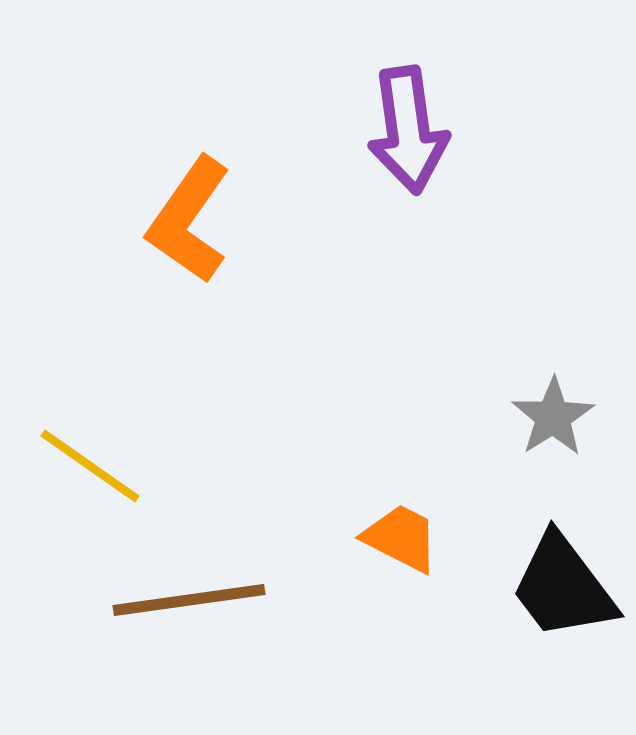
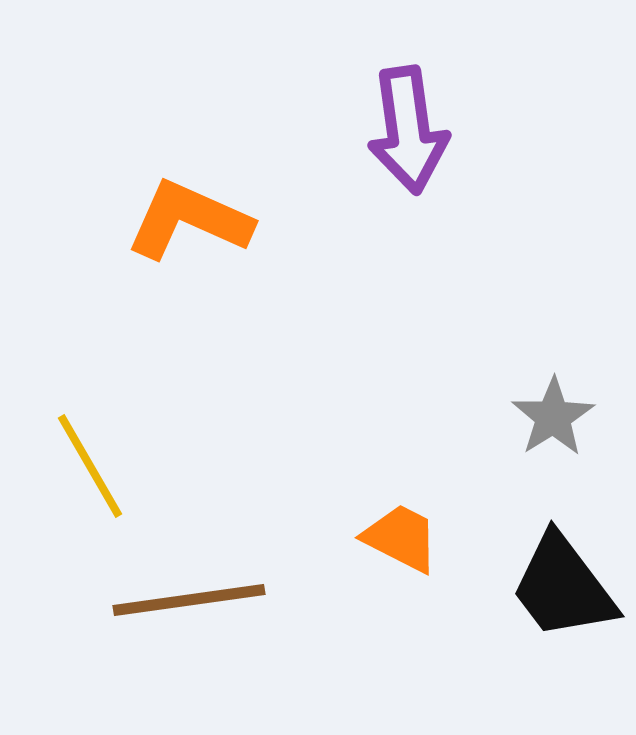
orange L-shape: rotated 79 degrees clockwise
yellow line: rotated 25 degrees clockwise
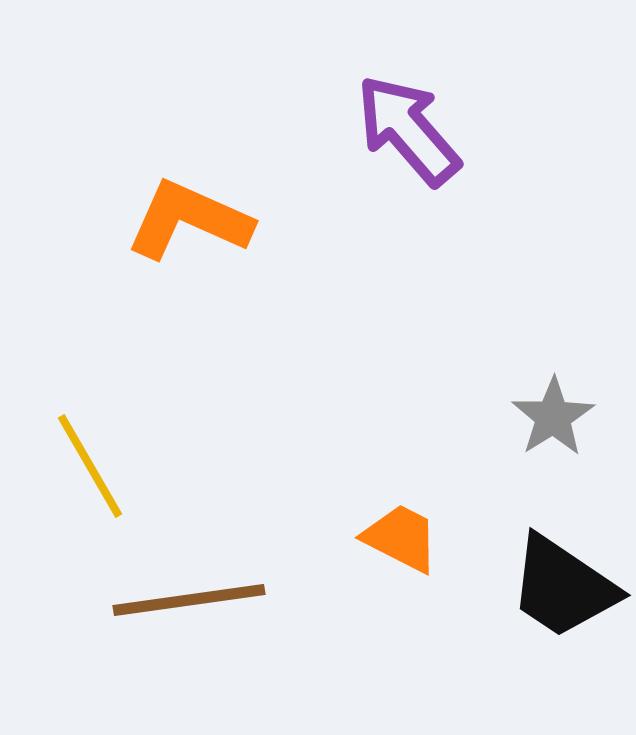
purple arrow: rotated 147 degrees clockwise
black trapezoid: rotated 19 degrees counterclockwise
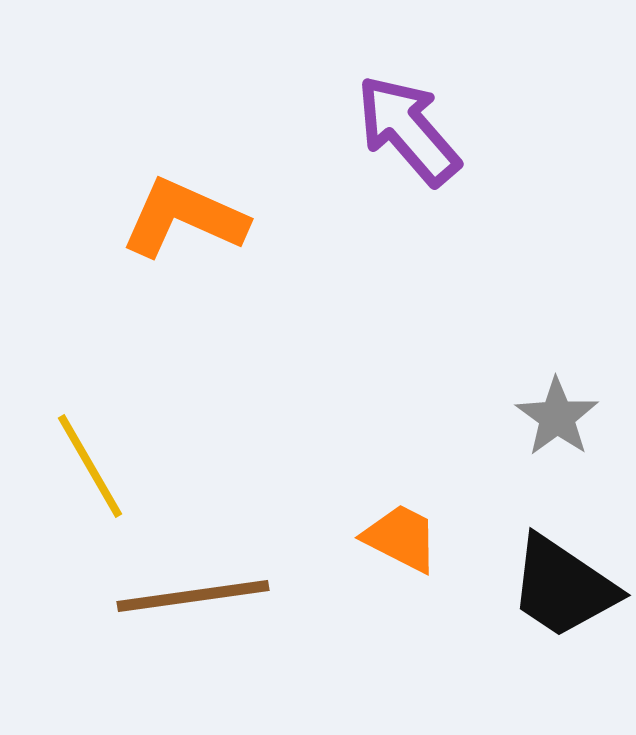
orange L-shape: moved 5 px left, 2 px up
gray star: moved 4 px right; rotated 4 degrees counterclockwise
brown line: moved 4 px right, 4 px up
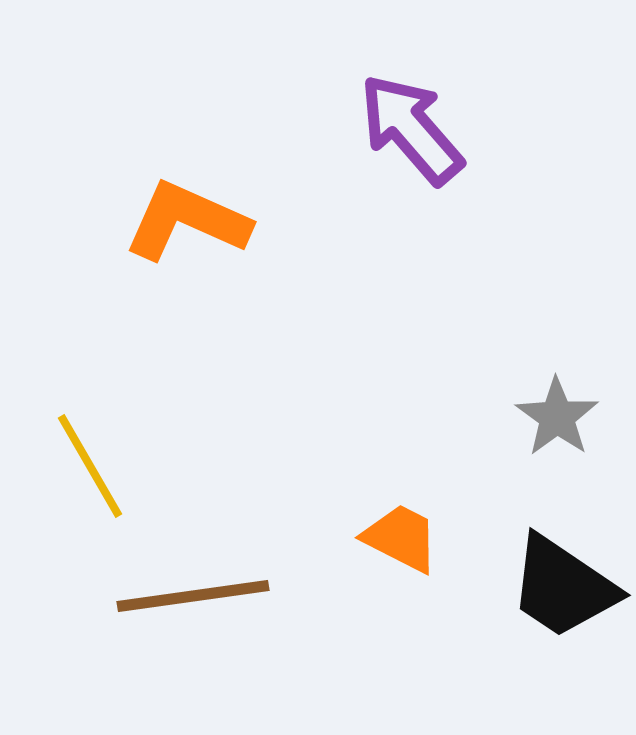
purple arrow: moved 3 px right, 1 px up
orange L-shape: moved 3 px right, 3 px down
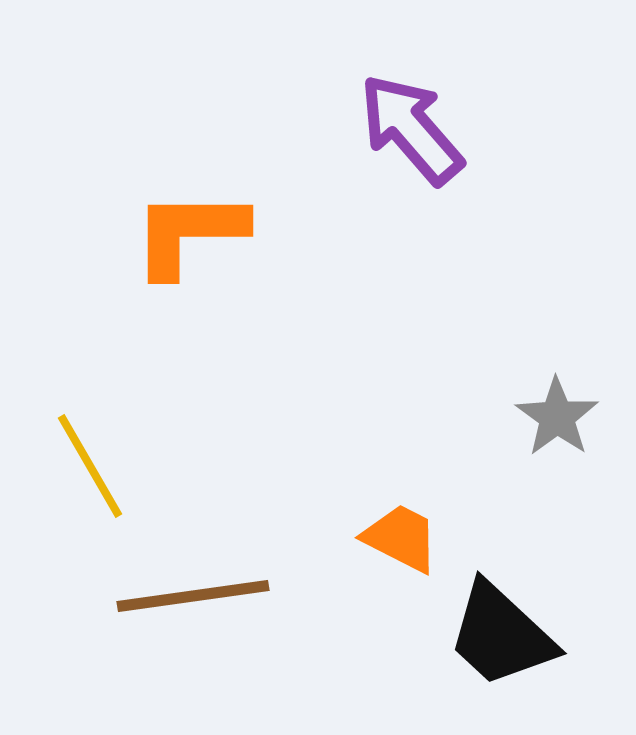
orange L-shape: moved 2 px right, 12 px down; rotated 24 degrees counterclockwise
black trapezoid: moved 62 px left, 48 px down; rotated 9 degrees clockwise
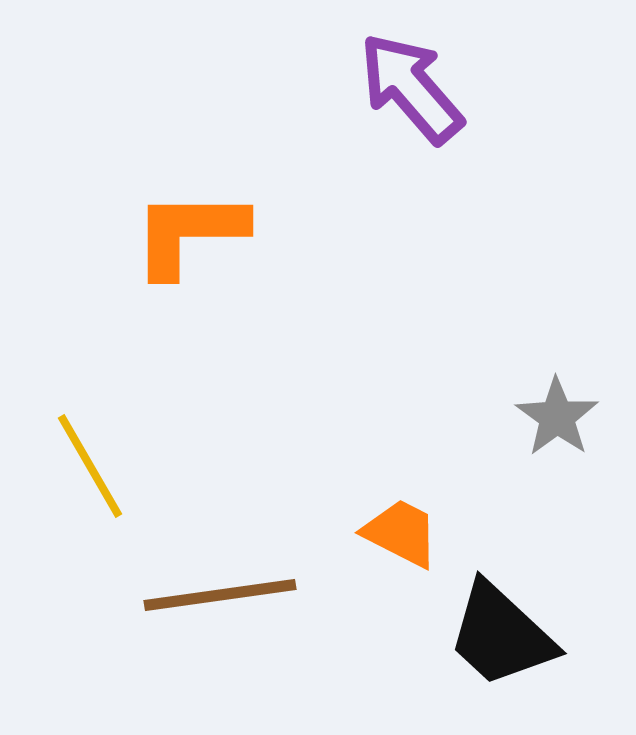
purple arrow: moved 41 px up
orange trapezoid: moved 5 px up
brown line: moved 27 px right, 1 px up
